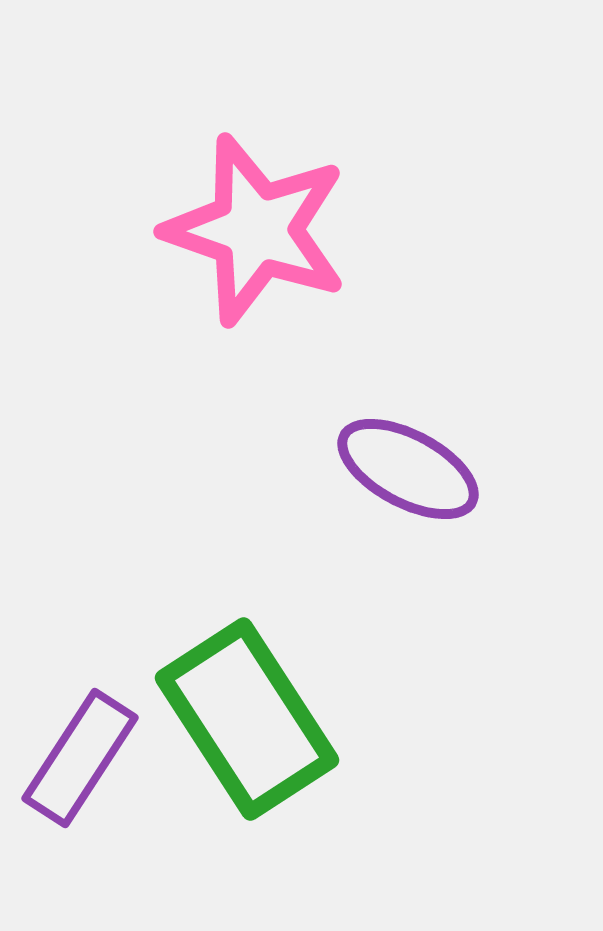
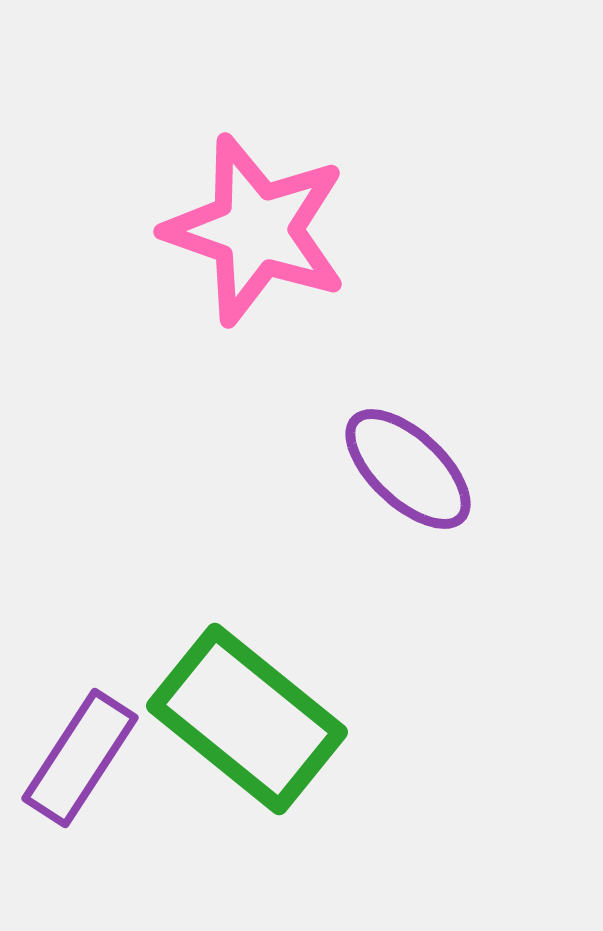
purple ellipse: rotated 15 degrees clockwise
green rectangle: rotated 18 degrees counterclockwise
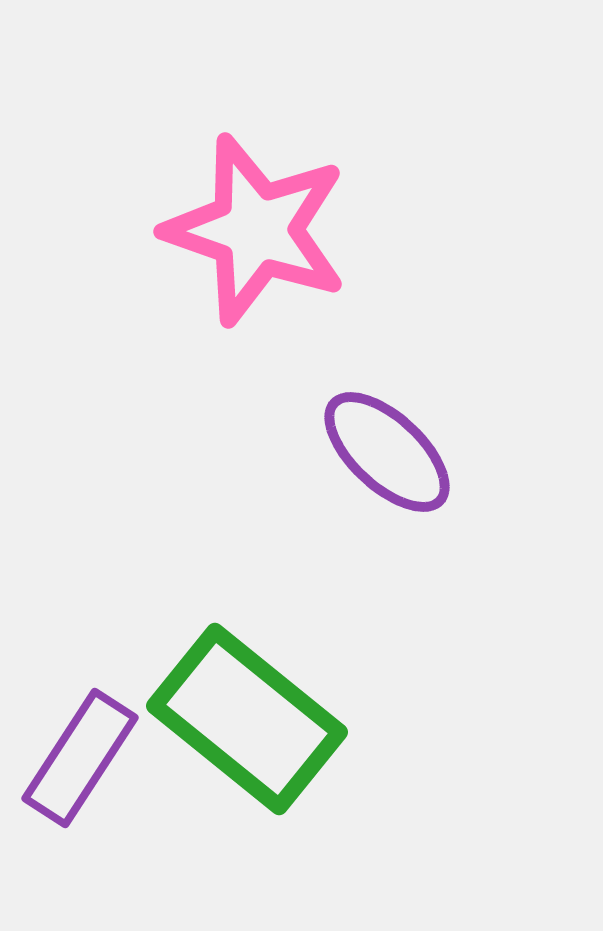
purple ellipse: moved 21 px left, 17 px up
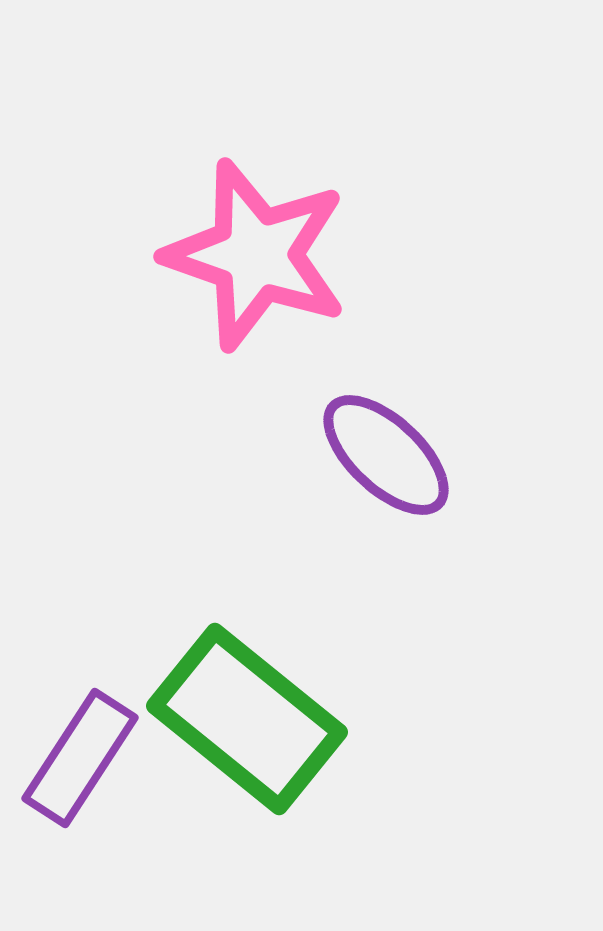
pink star: moved 25 px down
purple ellipse: moved 1 px left, 3 px down
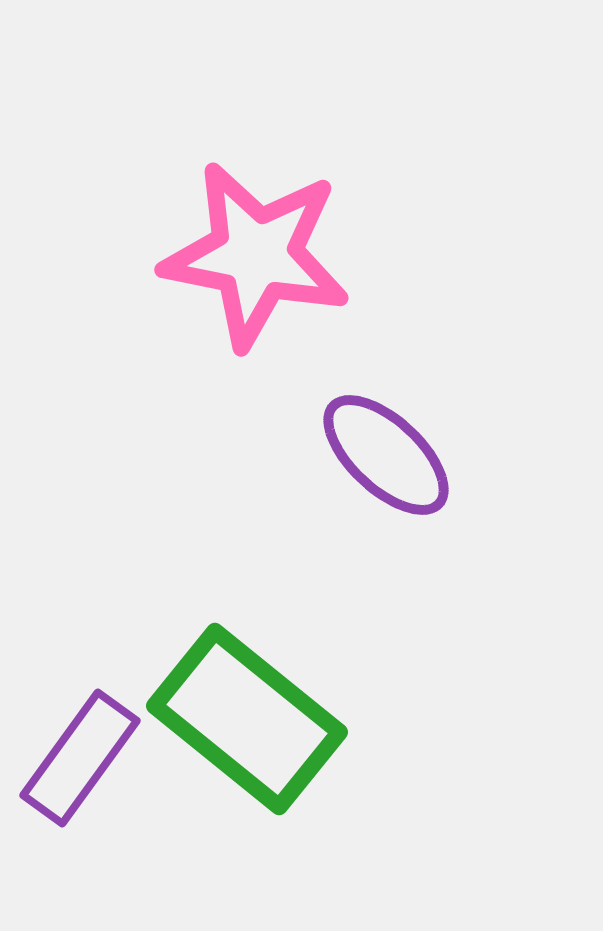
pink star: rotated 8 degrees counterclockwise
purple rectangle: rotated 3 degrees clockwise
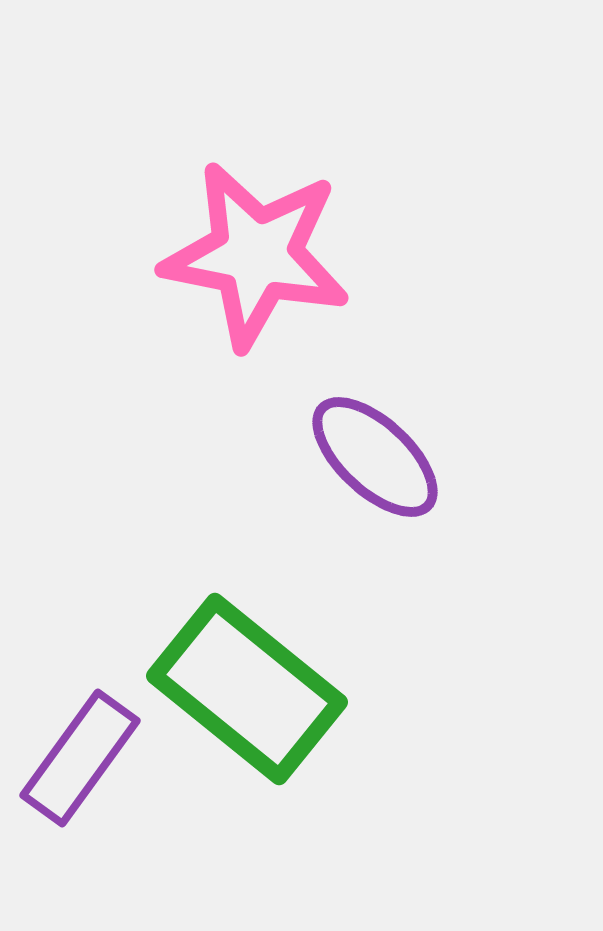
purple ellipse: moved 11 px left, 2 px down
green rectangle: moved 30 px up
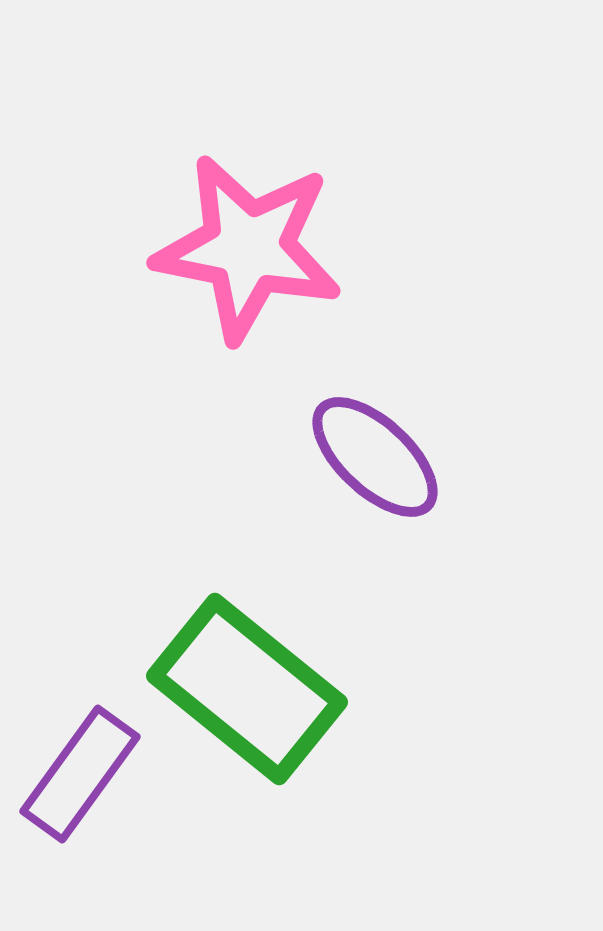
pink star: moved 8 px left, 7 px up
purple rectangle: moved 16 px down
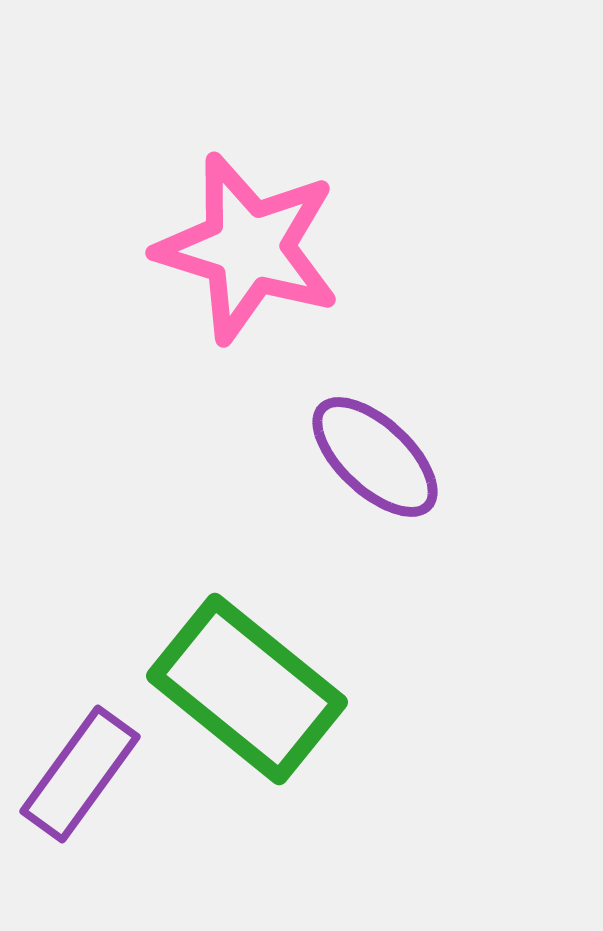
pink star: rotated 6 degrees clockwise
